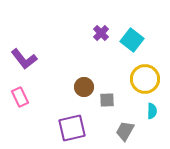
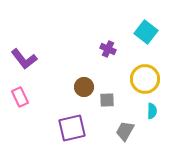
purple cross: moved 7 px right, 16 px down; rotated 21 degrees counterclockwise
cyan square: moved 14 px right, 8 px up
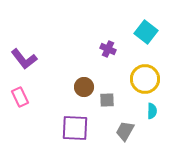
purple square: moved 3 px right; rotated 16 degrees clockwise
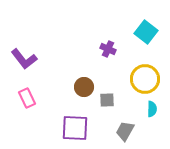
pink rectangle: moved 7 px right, 1 px down
cyan semicircle: moved 2 px up
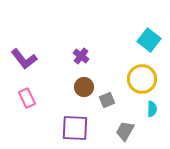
cyan square: moved 3 px right, 8 px down
purple cross: moved 27 px left, 7 px down; rotated 14 degrees clockwise
yellow circle: moved 3 px left
gray square: rotated 21 degrees counterclockwise
